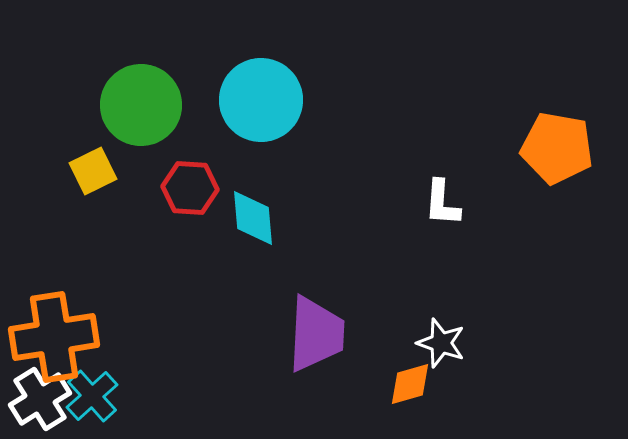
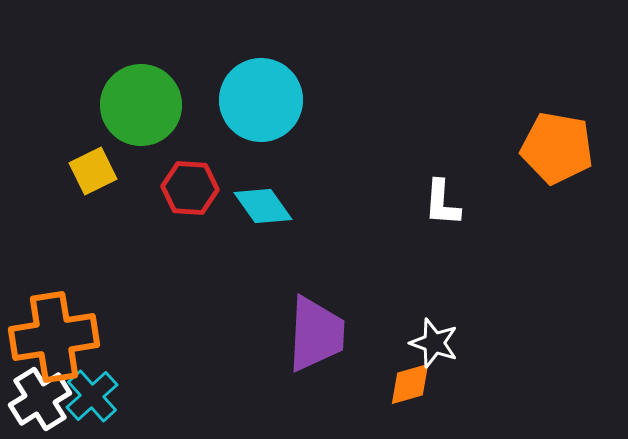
cyan diamond: moved 10 px right, 12 px up; rotated 30 degrees counterclockwise
white star: moved 7 px left
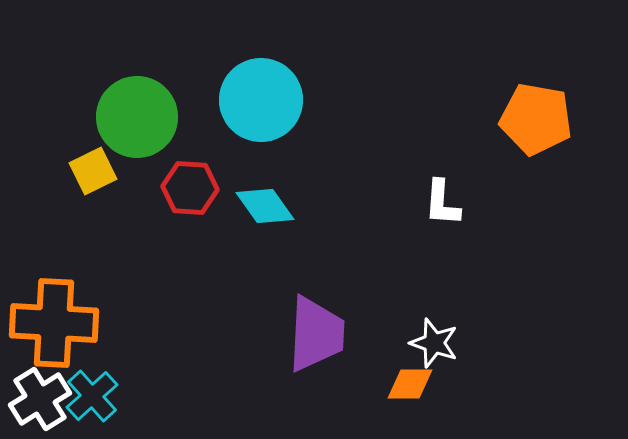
green circle: moved 4 px left, 12 px down
orange pentagon: moved 21 px left, 29 px up
cyan diamond: moved 2 px right
orange cross: moved 14 px up; rotated 12 degrees clockwise
orange diamond: rotated 15 degrees clockwise
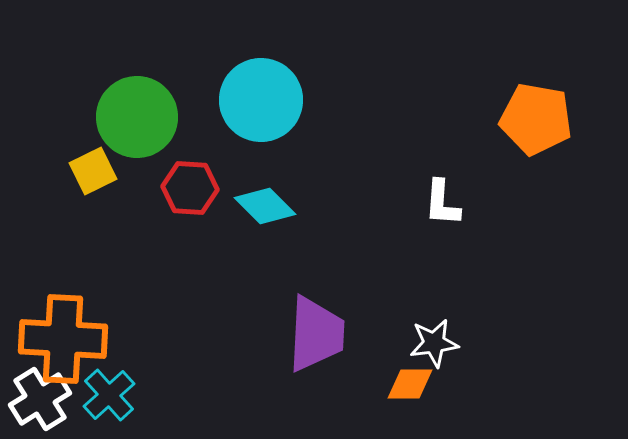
cyan diamond: rotated 10 degrees counterclockwise
orange cross: moved 9 px right, 16 px down
white star: rotated 27 degrees counterclockwise
cyan cross: moved 17 px right, 1 px up
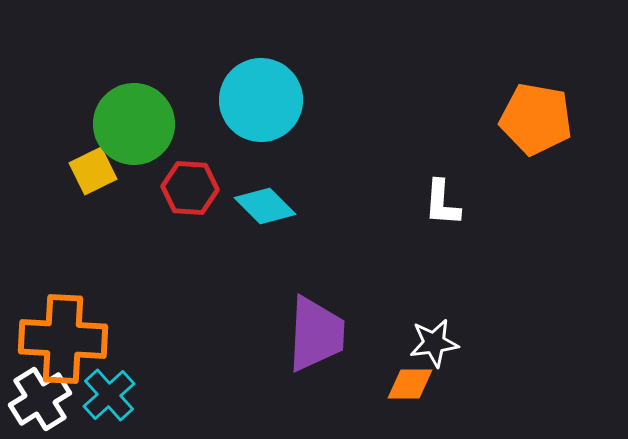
green circle: moved 3 px left, 7 px down
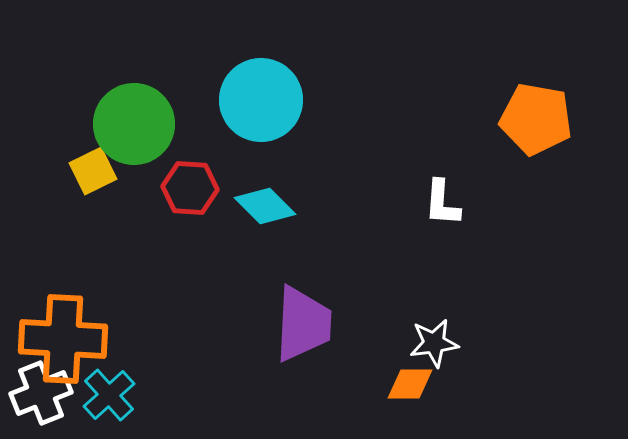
purple trapezoid: moved 13 px left, 10 px up
white cross: moved 1 px right, 6 px up; rotated 10 degrees clockwise
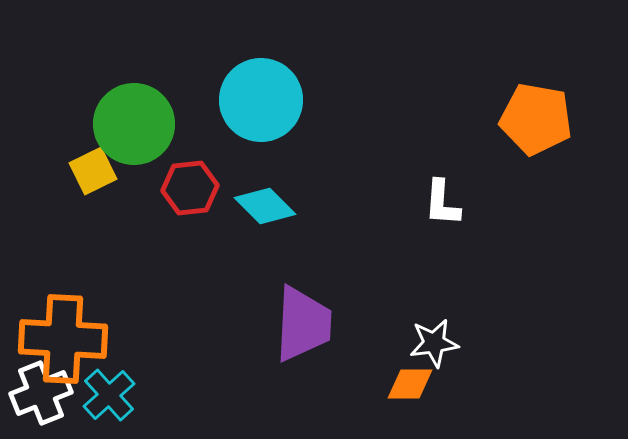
red hexagon: rotated 10 degrees counterclockwise
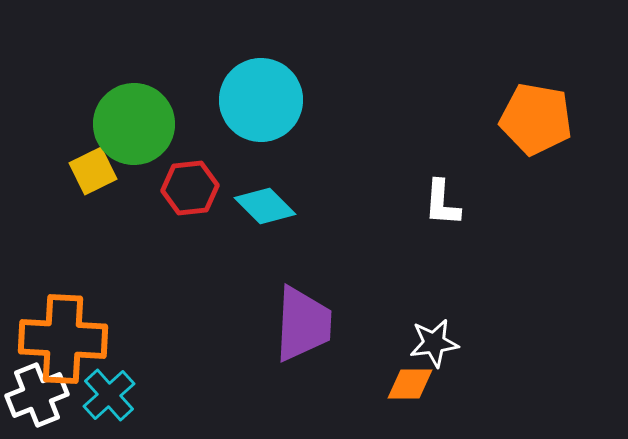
white cross: moved 4 px left, 2 px down
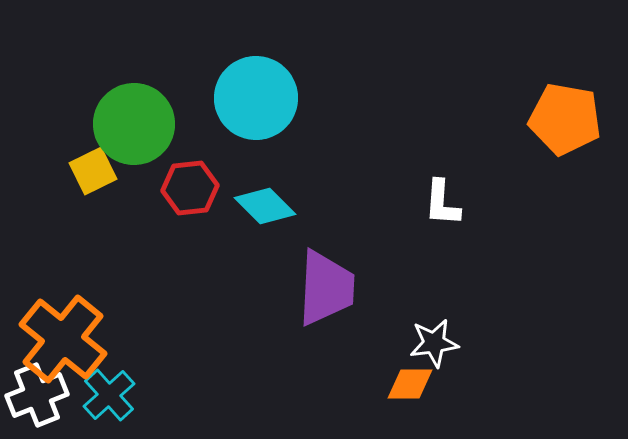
cyan circle: moved 5 px left, 2 px up
orange pentagon: moved 29 px right
purple trapezoid: moved 23 px right, 36 px up
orange cross: rotated 36 degrees clockwise
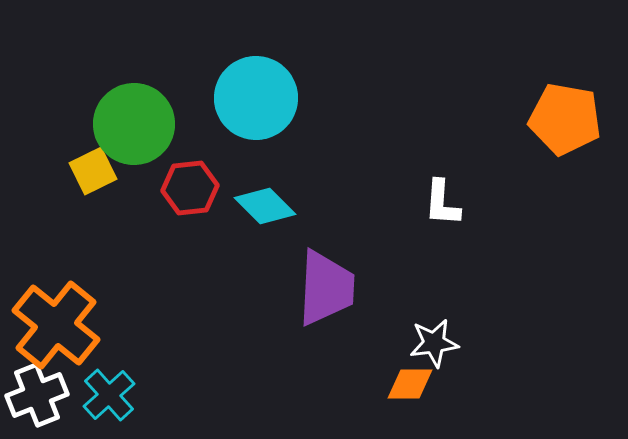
orange cross: moved 7 px left, 14 px up
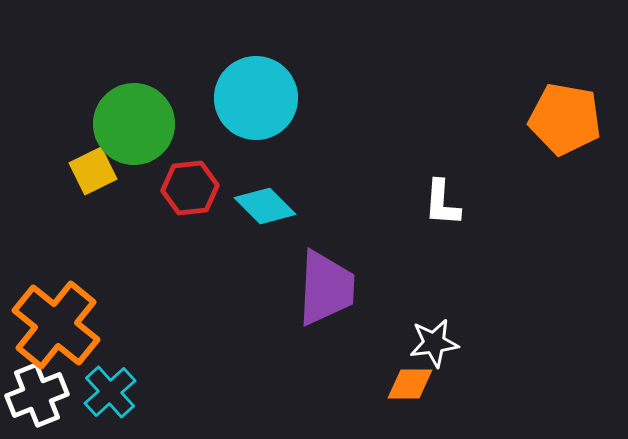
cyan cross: moved 1 px right, 3 px up
